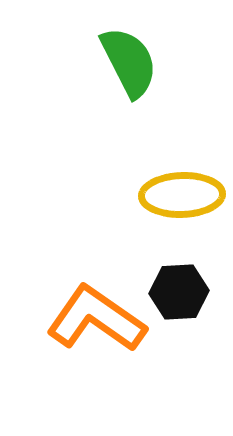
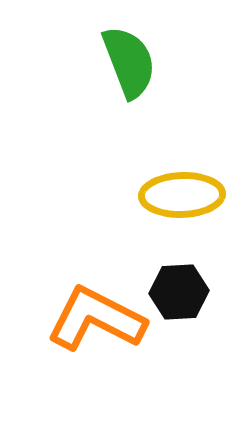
green semicircle: rotated 6 degrees clockwise
orange L-shape: rotated 8 degrees counterclockwise
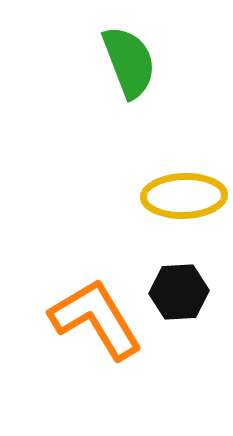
yellow ellipse: moved 2 px right, 1 px down
orange L-shape: rotated 32 degrees clockwise
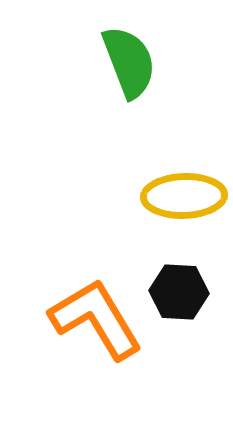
black hexagon: rotated 6 degrees clockwise
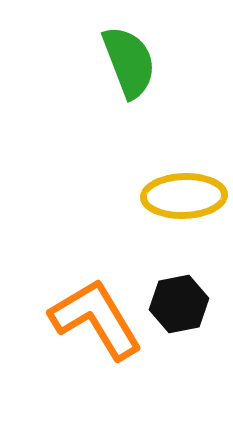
black hexagon: moved 12 px down; rotated 14 degrees counterclockwise
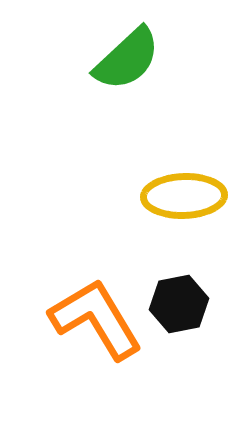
green semicircle: moved 2 px left, 3 px up; rotated 68 degrees clockwise
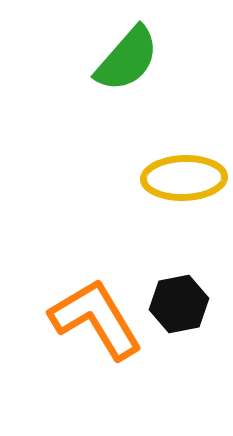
green semicircle: rotated 6 degrees counterclockwise
yellow ellipse: moved 18 px up
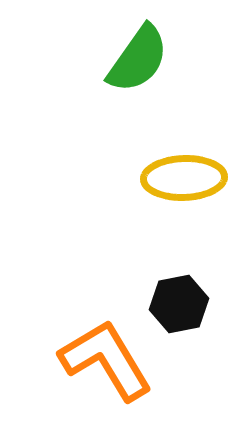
green semicircle: moved 11 px right; rotated 6 degrees counterclockwise
orange L-shape: moved 10 px right, 41 px down
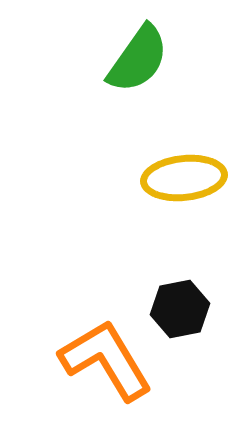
yellow ellipse: rotated 4 degrees counterclockwise
black hexagon: moved 1 px right, 5 px down
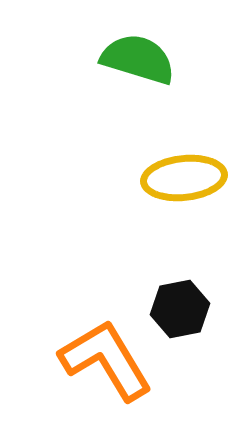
green semicircle: rotated 108 degrees counterclockwise
